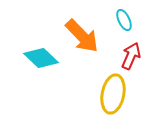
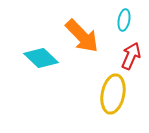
cyan ellipse: rotated 35 degrees clockwise
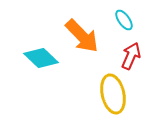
cyan ellipse: rotated 45 degrees counterclockwise
yellow ellipse: rotated 24 degrees counterclockwise
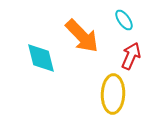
cyan diamond: rotated 32 degrees clockwise
yellow ellipse: rotated 15 degrees clockwise
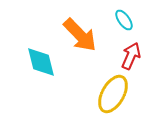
orange arrow: moved 2 px left, 1 px up
cyan diamond: moved 4 px down
yellow ellipse: rotated 27 degrees clockwise
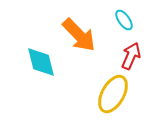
orange arrow: moved 1 px left
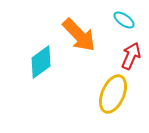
cyan ellipse: rotated 20 degrees counterclockwise
cyan diamond: rotated 68 degrees clockwise
yellow ellipse: rotated 6 degrees counterclockwise
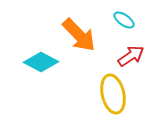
red arrow: rotated 32 degrees clockwise
cyan diamond: rotated 64 degrees clockwise
yellow ellipse: rotated 36 degrees counterclockwise
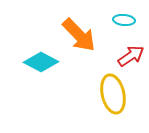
cyan ellipse: rotated 30 degrees counterclockwise
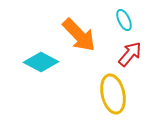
cyan ellipse: rotated 60 degrees clockwise
red arrow: moved 1 px left, 2 px up; rotated 16 degrees counterclockwise
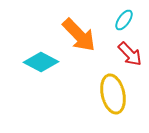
cyan ellipse: rotated 60 degrees clockwise
red arrow: rotated 96 degrees clockwise
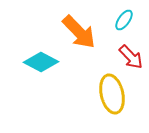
orange arrow: moved 3 px up
red arrow: moved 1 px right, 3 px down
yellow ellipse: moved 1 px left
